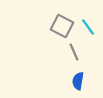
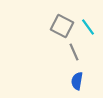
blue semicircle: moved 1 px left
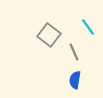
gray square: moved 13 px left, 9 px down; rotated 10 degrees clockwise
blue semicircle: moved 2 px left, 1 px up
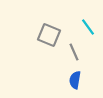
gray square: rotated 15 degrees counterclockwise
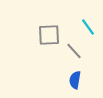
gray square: rotated 25 degrees counterclockwise
gray line: moved 1 px up; rotated 18 degrees counterclockwise
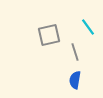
gray square: rotated 10 degrees counterclockwise
gray line: moved 1 px right, 1 px down; rotated 24 degrees clockwise
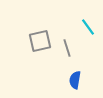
gray square: moved 9 px left, 6 px down
gray line: moved 8 px left, 4 px up
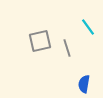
blue semicircle: moved 9 px right, 4 px down
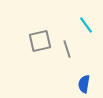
cyan line: moved 2 px left, 2 px up
gray line: moved 1 px down
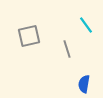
gray square: moved 11 px left, 5 px up
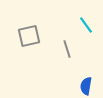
blue semicircle: moved 2 px right, 2 px down
